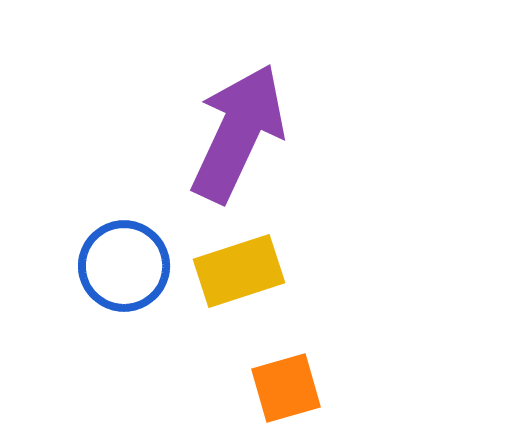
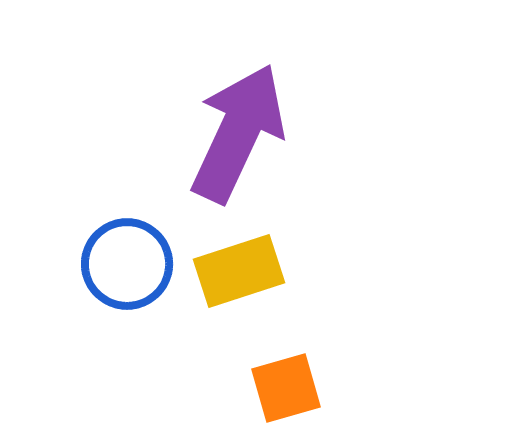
blue circle: moved 3 px right, 2 px up
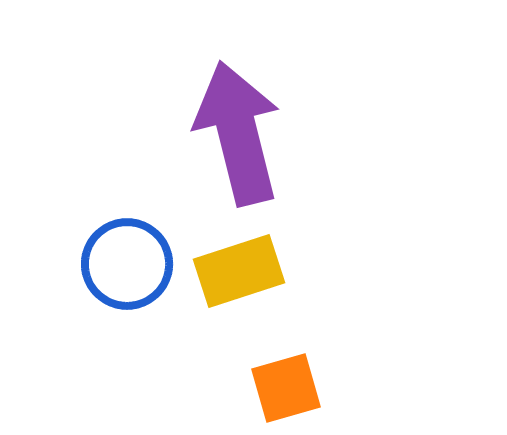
purple arrow: rotated 39 degrees counterclockwise
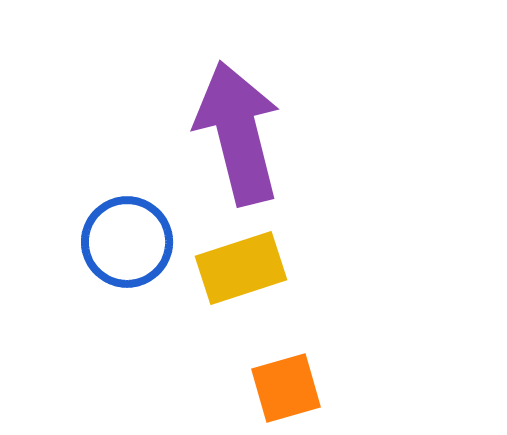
blue circle: moved 22 px up
yellow rectangle: moved 2 px right, 3 px up
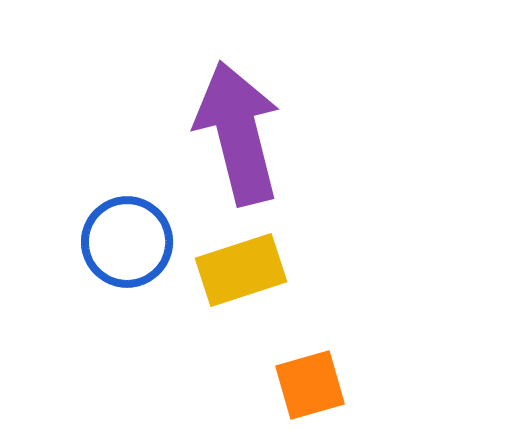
yellow rectangle: moved 2 px down
orange square: moved 24 px right, 3 px up
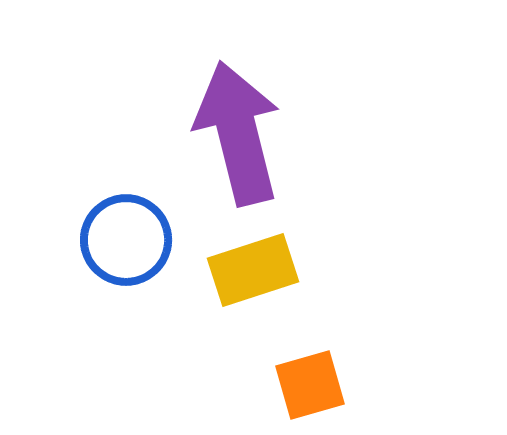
blue circle: moved 1 px left, 2 px up
yellow rectangle: moved 12 px right
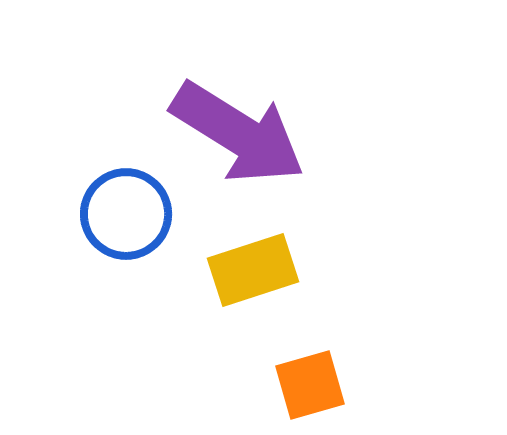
purple arrow: rotated 136 degrees clockwise
blue circle: moved 26 px up
